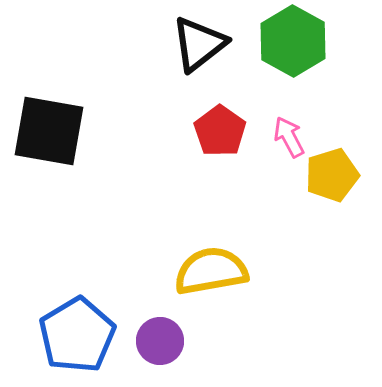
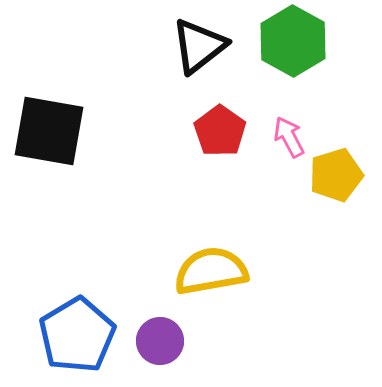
black triangle: moved 2 px down
yellow pentagon: moved 4 px right
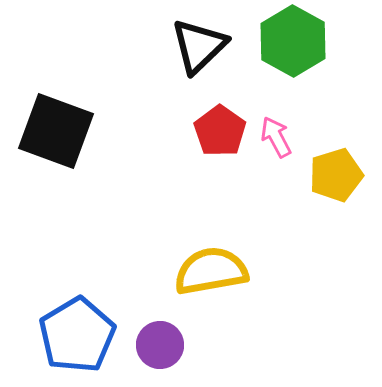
black triangle: rotated 6 degrees counterclockwise
black square: moved 7 px right; rotated 10 degrees clockwise
pink arrow: moved 13 px left
purple circle: moved 4 px down
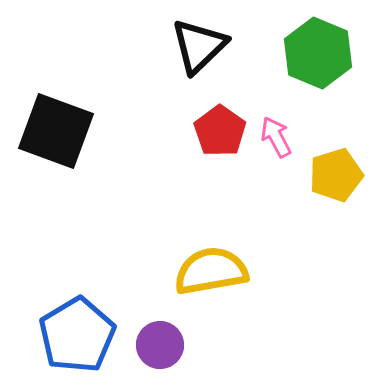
green hexagon: moved 25 px right, 12 px down; rotated 6 degrees counterclockwise
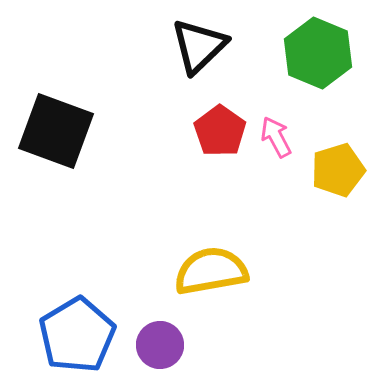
yellow pentagon: moved 2 px right, 5 px up
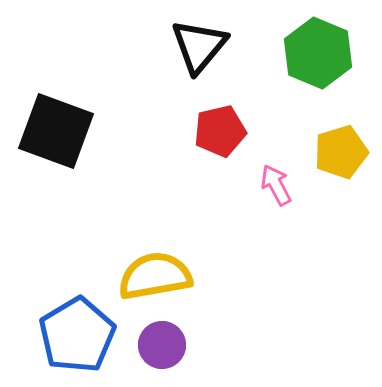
black triangle: rotated 6 degrees counterclockwise
red pentagon: rotated 24 degrees clockwise
pink arrow: moved 48 px down
yellow pentagon: moved 3 px right, 18 px up
yellow semicircle: moved 56 px left, 5 px down
purple circle: moved 2 px right
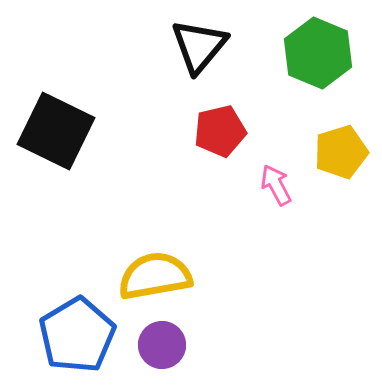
black square: rotated 6 degrees clockwise
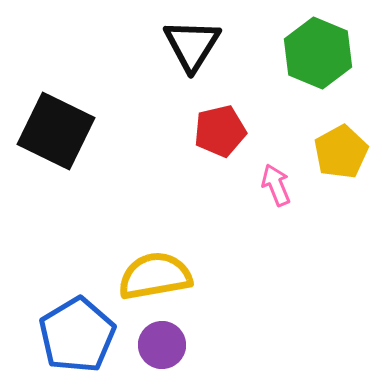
black triangle: moved 7 px left, 1 px up; rotated 8 degrees counterclockwise
yellow pentagon: rotated 12 degrees counterclockwise
pink arrow: rotated 6 degrees clockwise
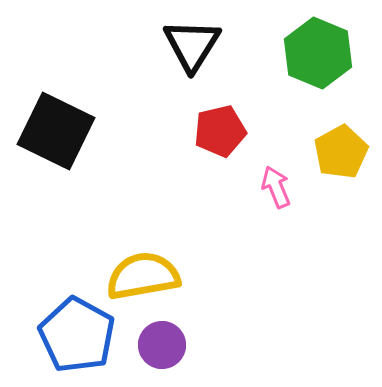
pink arrow: moved 2 px down
yellow semicircle: moved 12 px left
blue pentagon: rotated 12 degrees counterclockwise
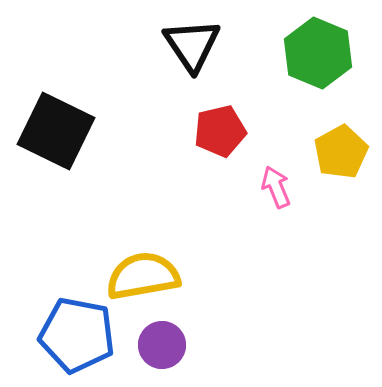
black triangle: rotated 6 degrees counterclockwise
blue pentagon: rotated 18 degrees counterclockwise
